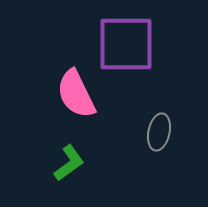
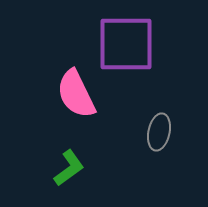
green L-shape: moved 5 px down
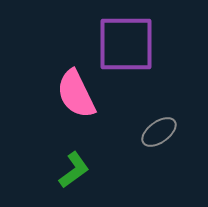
gray ellipse: rotated 42 degrees clockwise
green L-shape: moved 5 px right, 2 px down
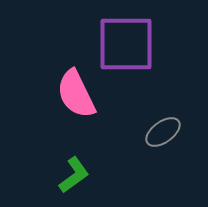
gray ellipse: moved 4 px right
green L-shape: moved 5 px down
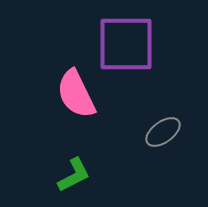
green L-shape: rotated 9 degrees clockwise
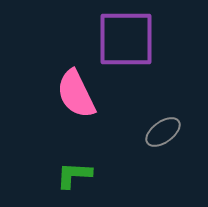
purple square: moved 5 px up
green L-shape: rotated 150 degrees counterclockwise
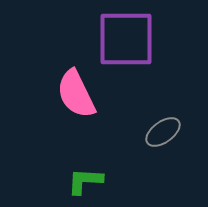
green L-shape: moved 11 px right, 6 px down
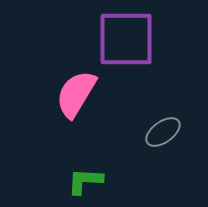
pink semicircle: rotated 57 degrees clockwise
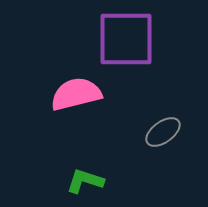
pink semicircle: rotated 45 degrees clockwise
green L-shape: rotated 15 degrees clockwise
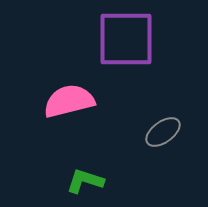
pink semicircle: moved 7 px left, 7 px down
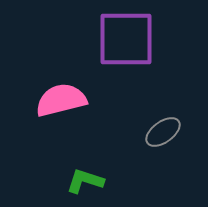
pink semicircle: moved 8 px left, 1 px up
